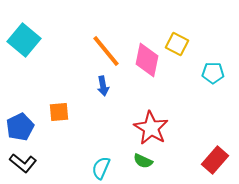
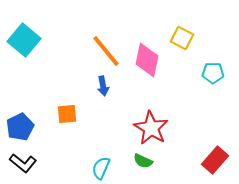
yellow square: moved 5 px right, 6 px up
orange square: moved 8 px right, 2 px down
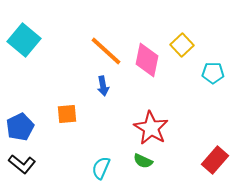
yellow square: moved 7 px down; rotated 20 degrees clockwise
orange line: rotated 9 degrees counterclockwise
black L-shape: moved 1 px left, 1 px down
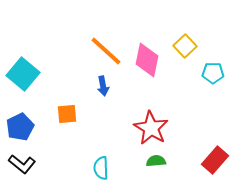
cyan square: moved 1 px left, 34 px down
yellow square: moved 3 px right, 1 px down
green semicircle: moved 13 px right; rotated 150 degrees clockwise
cyan semicircle: rotated 25 degrees counterclockwise
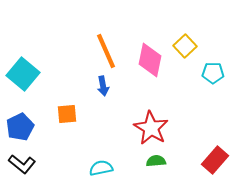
orange line: rotated 24 degrees clockwise
pink diamond: moved 3 px right
cyan semicircle: rotated 80 degrees clockwise
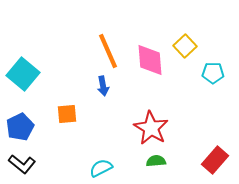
orange line: moved 2 px right
pink diamond: rotated 16 degrees counterclockwise
cyan semicircle: rotated 15 degrees counterclockwise
